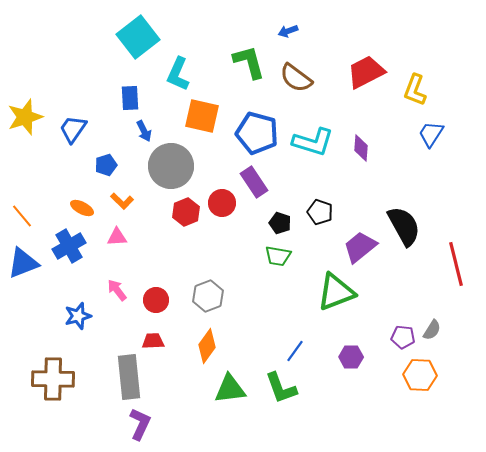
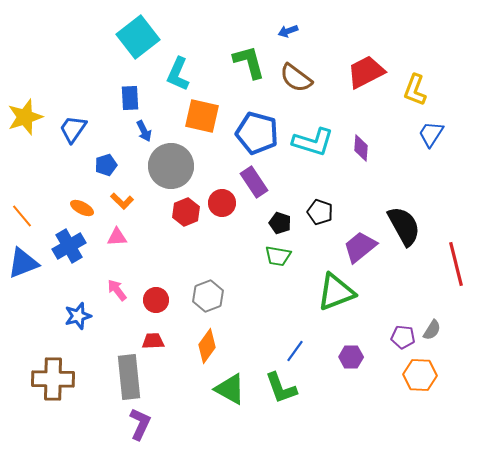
green triangle at (230, 389): rotated 36 degrees clockwise
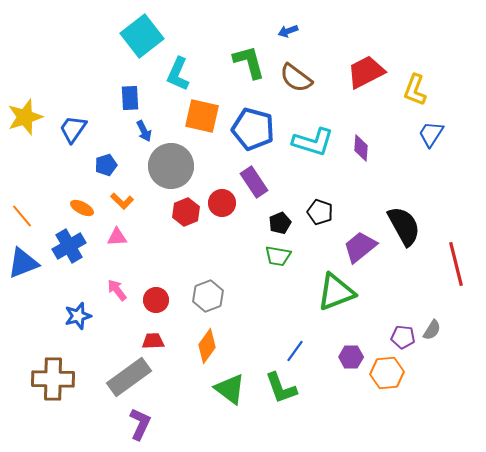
cyan square at (138, 37): moved 4 px right, 1 px up
blue pentagon at (257, 133): moved 4 px left, 4 px up
black pentagon at (280, 223): rotated 30 degrees clockwise
orange hexagon at (420, 375): moved 33 px left, 2 px up; rotated 8 degrees counterclockwise
gray rectangle at (129, 377): rotated 60 degrees clockwise
green triangle at (230, 389): rotated 8 degrees clockwise
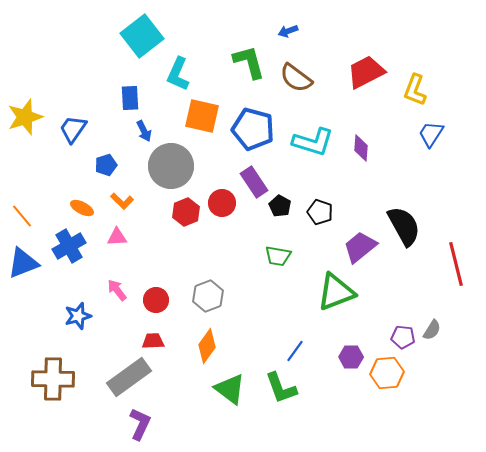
black pentagon at (280, 223): moved 17 px up; rotated 20 degrees counterclockwise
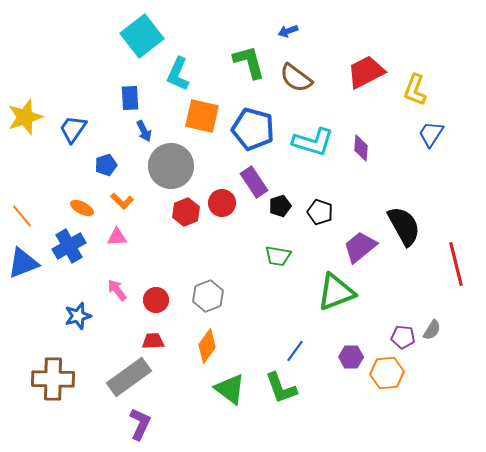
black pentagon at (280, 206): rotated 25 degrees clockwise
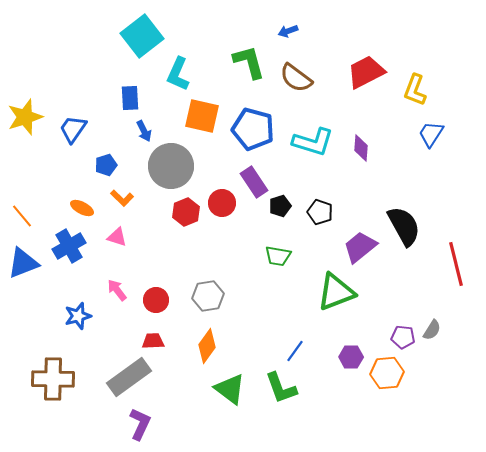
orange L-shape at (122, 201): moved 3 px up
pink triangle at (117, 237): rotated 20 degrees clockwise
gray hexagon at (208, 296): rotated 12 degrees clockwise
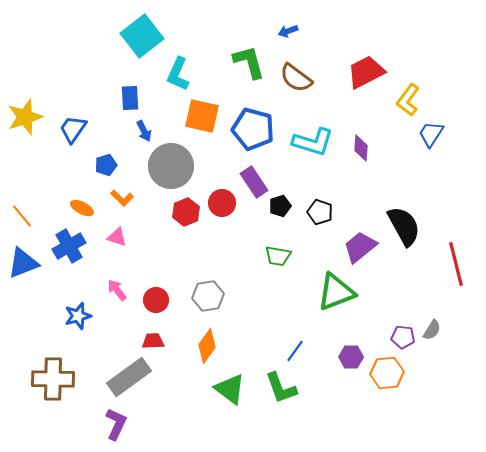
yellow L-shape at (415, 90): moved 7 px left, 10 px down; rotated 16 degrees clockwise
purple L-shape at (140, 424): moved 24 px left
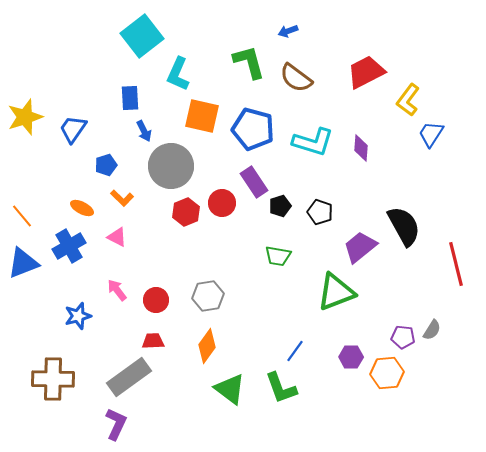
pink triangle at (117, 237): rotated 10 degrees clockwise
